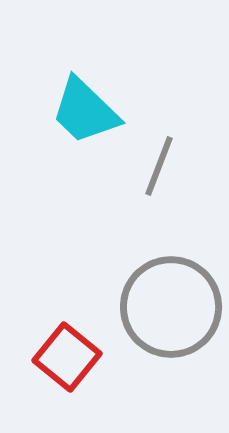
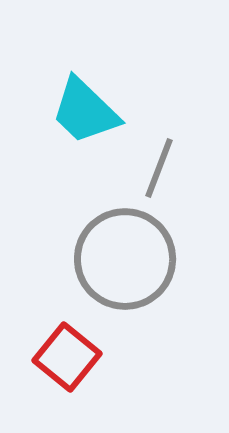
gray line: moved 2 px down
gray circle: moved 46 px left, 48 px up
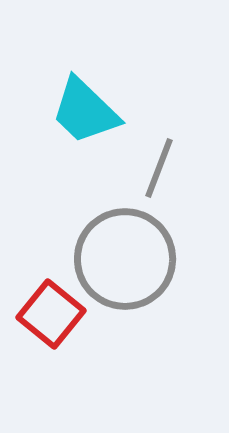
red square: moved 16 px left, 43 px up
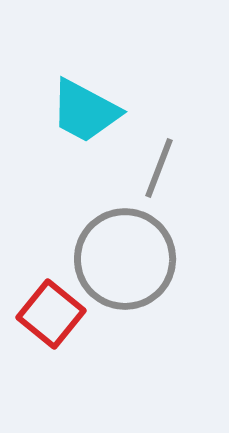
cyan trapezoid: rotated 16 degrees counterclockwise
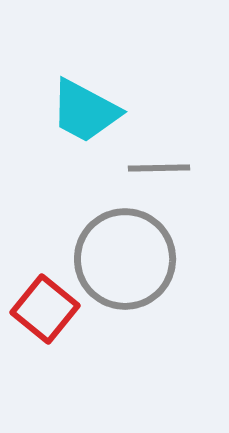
gray line: rotated 68 degrees clockwise
red square: moved 6 px left, 5 px up
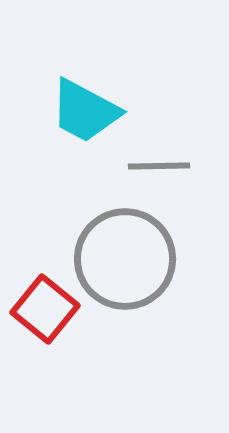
gray line: moved 2 px up
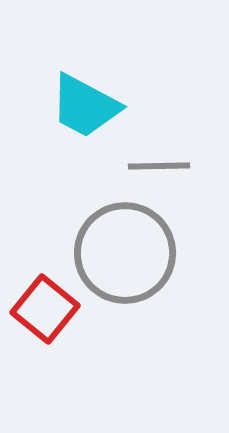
cyan trapezoid: moved 5 px up
gray circle: moved 6 px up
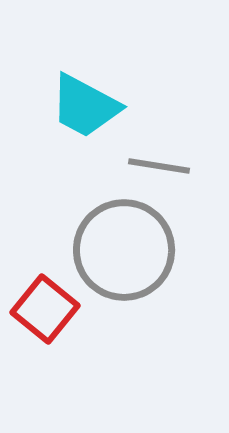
gray line: rotated 10 degrees clockwise
gray circle: moved 1 px left, 3 px up
